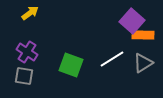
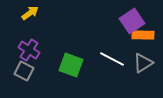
purple square: rotated 15 degrees clockwise
purple cross: moved 2 px right, 2 px up
white line: rotated 60 degrees clockwise
gray square: moved 5 px up; rotated 18 degrees clockwise
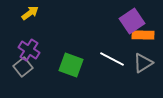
gray square: moved 1 px left, 4 px up; rotated 24 degrees clockwise
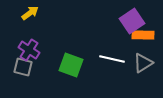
white line: rotated 15 degrees counterclockwise
gray square: rotated 36 degrees counterclockwise
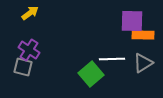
purple square: rotated 35 degrees clockwise
white line: rotated 15 degrees counterclockwise
green square: moved 20 px right, 9 px down; rotated 30 degrees clockwise
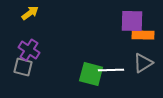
white line: moved 1 px left, 11 px down
green square: rotated 35 degrees counterclockwise
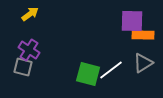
yellow arrow: moved 1 px down
white line: rotated 35 degrees counterclockwise
green square: moved 3 px left
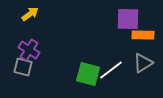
purple square: moved 4 px left, 2 px up
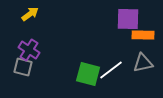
gray triangle: rotated 20 degrees clockwise
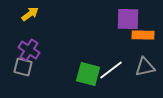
gray triangle: moved 2 px right, 4 px down
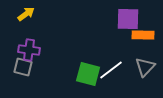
yellow arrow: moved 4 px left
purple cross: rotated 25 degrees counterclockwise
gray triangle: rotated 35 degrees counterclockwise
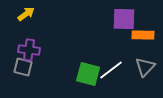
purple square: moved 4 px left
